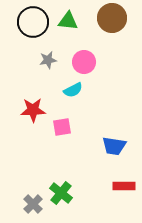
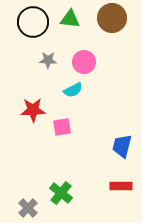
green triangle: moved 2 px right, 2 px up
gray star: rotated 12 degrees clockwise
blue trapezoid: moved 8 px right; rotated 95 degrees clockwise
red rectangle: moved 3 px left
gray cross: moved 5 px left, 4 px down
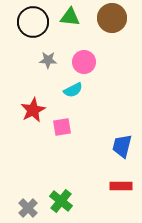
green triangle: moved 2 px up
red star: rotated 25 degrees counterclockwise
green cross: moved 8 px down
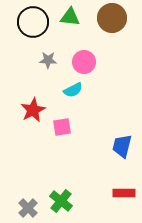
red rectangle: moved 3 px right, 7 px down
